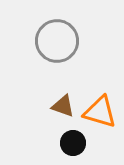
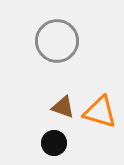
brown triangle: moved 1 px down
black circle: moved 19 px left
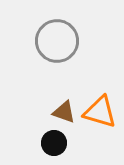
brown triangle: moved 1 px right, 5 px down
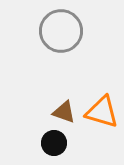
gray circle: moved 4 px right, 10 px up
orange triangle: moved 2 px right
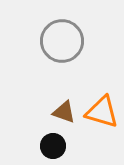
gray circle: moved 1 px right, 10 px down
black circle: moved 1 px left, 3 px down
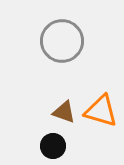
orange triangle: moved 1 px left, 1 px up
